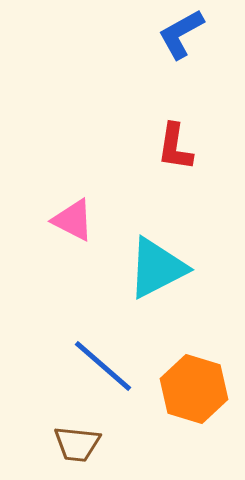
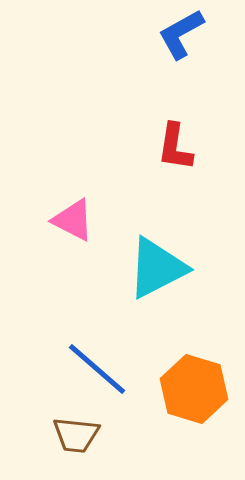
blue line: moved 6 px left, 3 px down
brown trapezoid: moved 1 px left, 9 px up
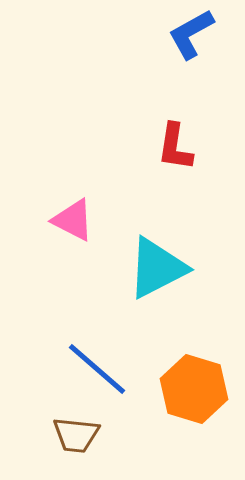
blue L-shape: moved 10 px right
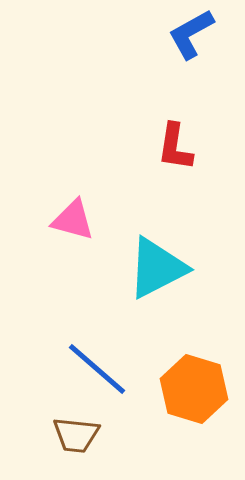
pink triangle: rotated 12 degrees counterclockwise
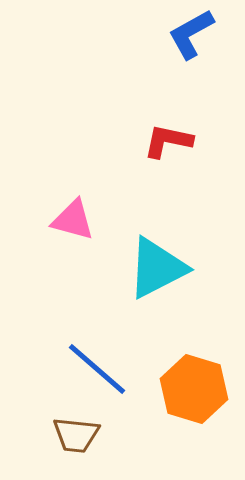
red L-shape: moved 7 px left, 6 px up; rotated 93 degrees clockwise
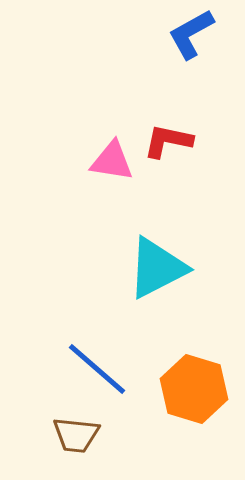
pink triangle: moved 39 px right, 59 px up; rotated 6 degrees counterclockwise
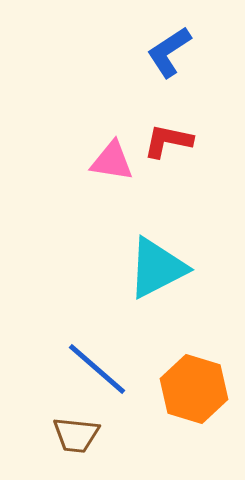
blue L-shape: moved 22 px left, 18 px down; rotated 4 degrees counterclockwise
